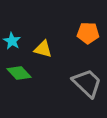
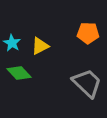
cyan star: moved 2 px down
yellow triangle: moved 3 px left, 3 px up; rotated 42 degrees counterclockwise
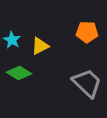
orange pentagon: moved 1 px left, 1 px up
cyan star: moved 3 px up
green diamond: rotated 15 degrees counterclockwise
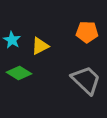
gray trapezoid: moved 1 px left, 3 px up
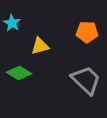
cyan star: moved 17 px up
yellow triangle: rotated 12 degrees clockwise
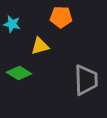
cyan star: moved 1 px down; rotated 18 degrees counterclockwise
orange pentagon: moved 26 px left, 15 px up
gray trapezoid: rotated 44 degrees clockwise
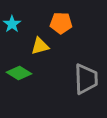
orange pentagon: moved 6 px down
cyan star: rotated 24 degrees clockwise
gray trapezoid: moved 1 px up
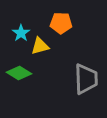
cyan star: moved 9 px right, 9 px down
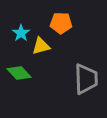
yellow triangle: moved 1 px right
green diamond: rotated 15 degrees clockwise
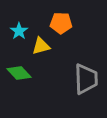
cyan star: moved 2 px left, 2 px up
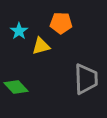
green diamond: moved 3 px left, 14 px down
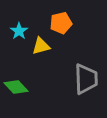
orange pentagon: rotated 15 degrees counterclockwise
